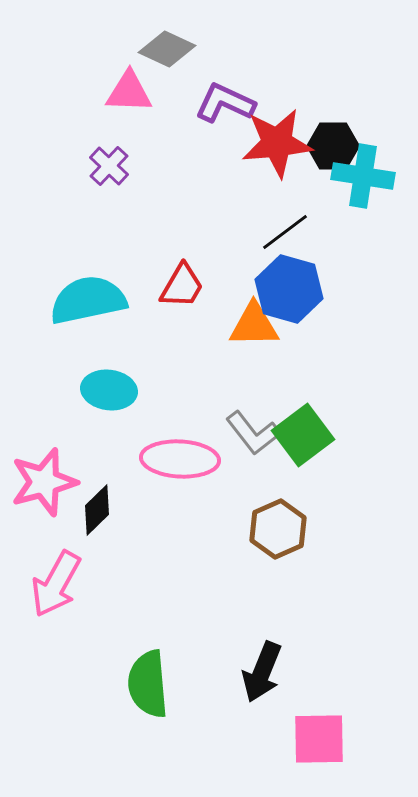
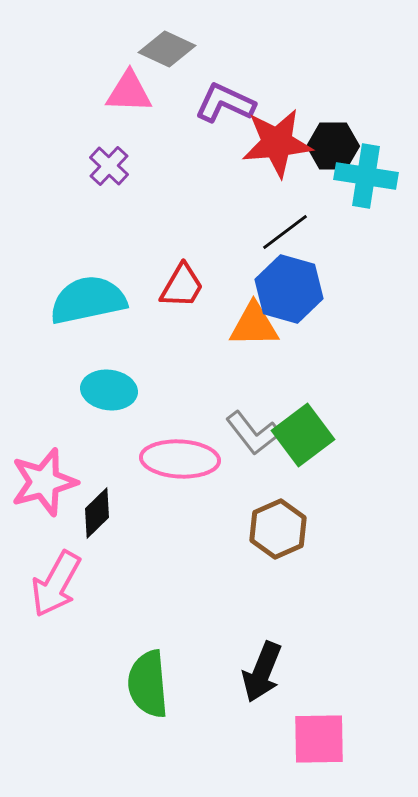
cyan cross: moved 3 px right
black diamond: moved 3 px down
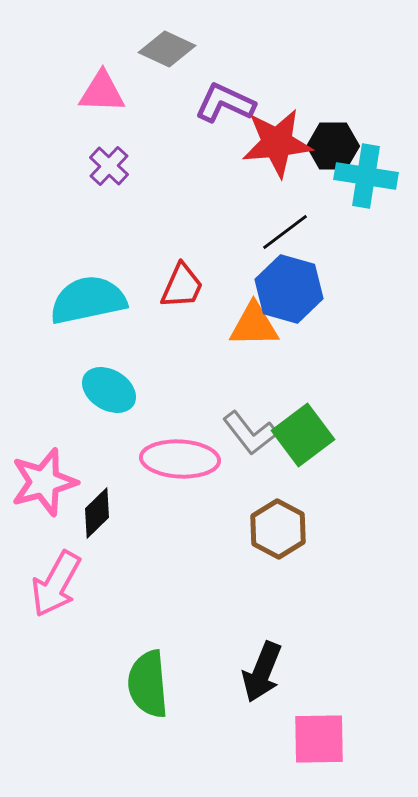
pink triangle: moved 27 px left
red trapezoid: rotated 6 degrees counterclockwise
cyan ellipse: rotated 24 degrees clockwise
gray L-shape: moved 3 px left
brown hexagon: rotated 8 degrees counterclockwise
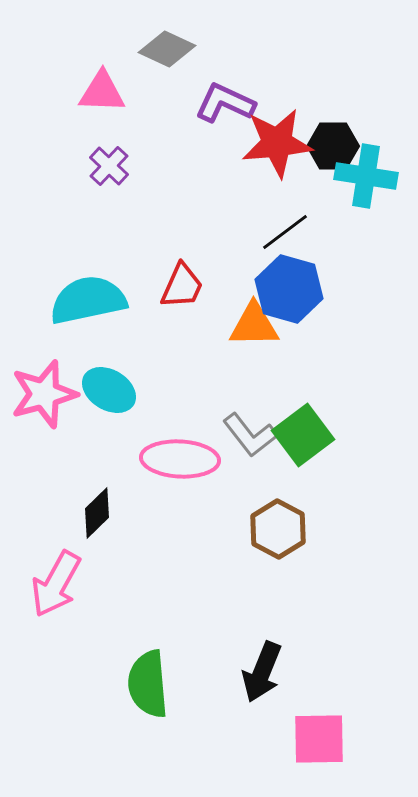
gray L-shape: moved 2 px down
pink star: moved 88 px up
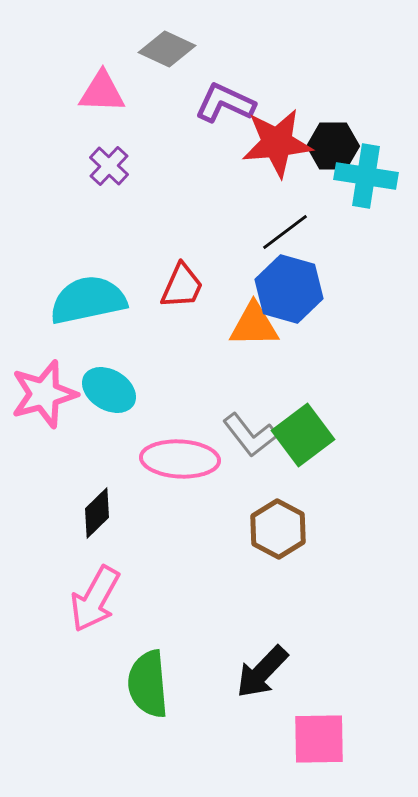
pink arrow: moved 39 px right, 15 px down
black arrow: rotated 22 degrees clockwise
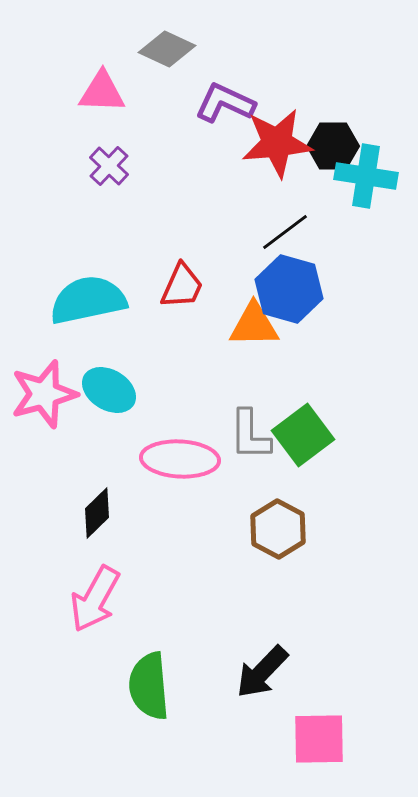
gray L-shape: rotated 38 degrees clockwise
green semicircle: moved 1 px right, 2 px down
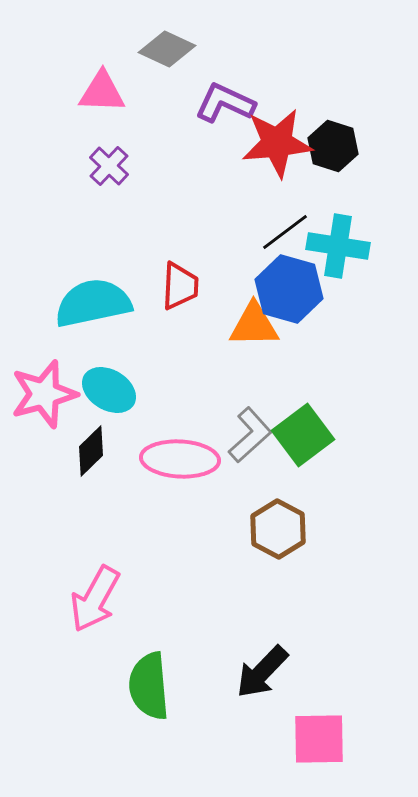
black hexagon: rotated 18 degrees clockwise
cyan cross: moved 28 px left, 70 px down
red trapezoid: moved 2 px left; rotated 21 degrees counterclockwise
cyan semicircle: moved 5 px right, 3 px down
gray L-shape: rotated 132 degrees counterclockwise
black diamond: moved 6 px left, 62 px up
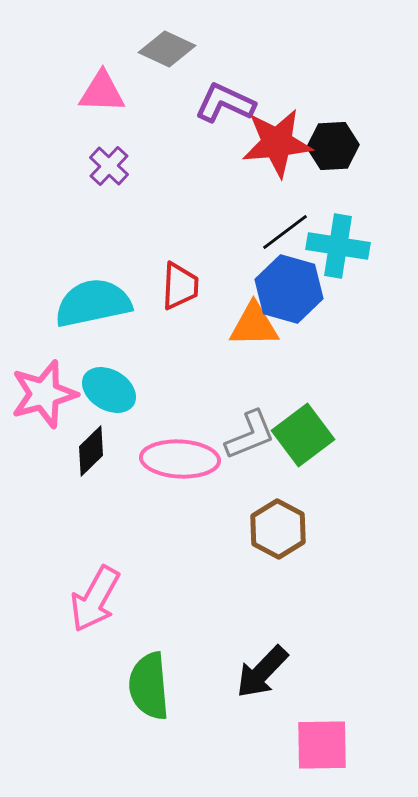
black hexagon: rotated 21 degrees counterclockwise
gray L-shape: rotated 20 degrees clockwise
pink square: moved 3 px right, 6 px down
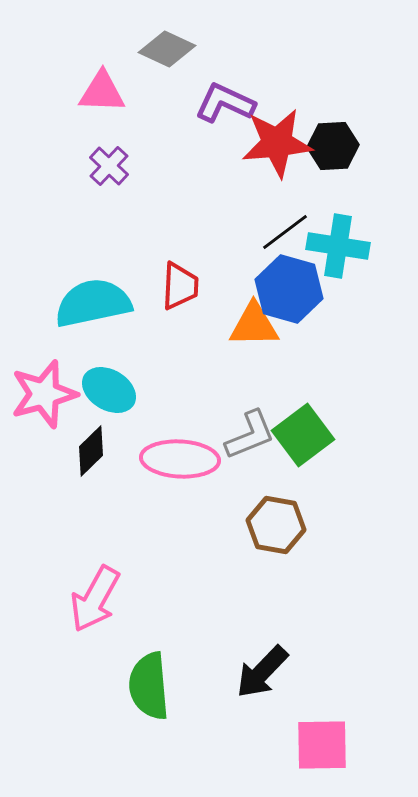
brown hexagon: moved 2 px left, 4 px up; rotated 18 degrees counterclockwise
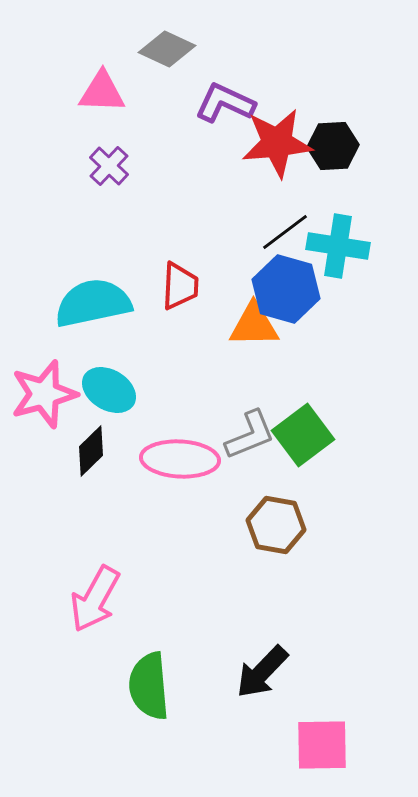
blue hexagon: moved 3 px left
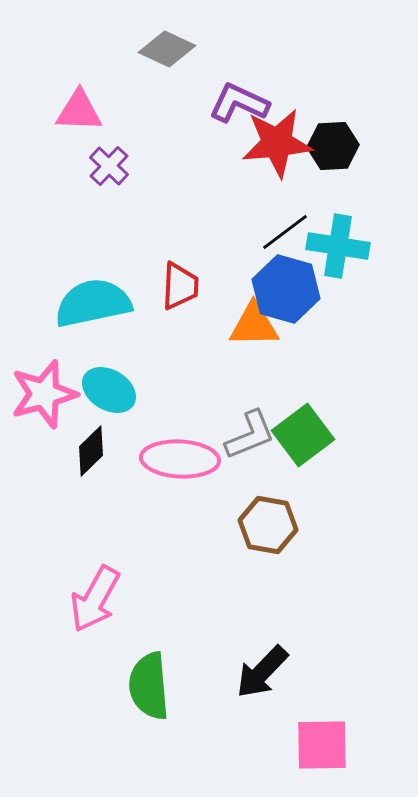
pink triangle: moved 23 px left, 19 px down
purple L-shape: moved 14 px right
brown hexagon: moved 8 px left
